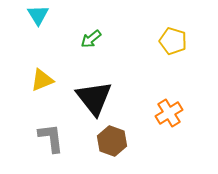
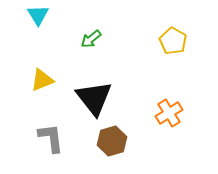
yellow pentagon: rotated 12 degrees clockwise
brown hexagon: rotated 24 degrees clockwise
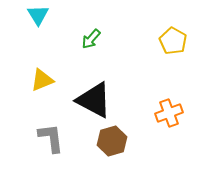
green arrow: rotated 10 degrees counterclockwise
black triangle: moved 2 px down; rotated 24 degrees counterclockwise
orange cross: rotated 12 degrees clockwise
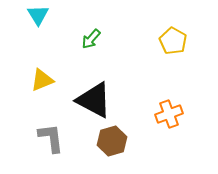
orange cross: moved 1 px down
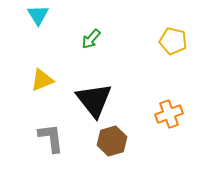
yellow pentagon: rotated 16 degrees counterclockwise
black triangle: rotated 24 degrees clockwise
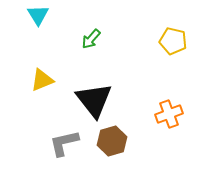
gray L-shape: moved 13 px right, 5 px down; rotated 96 degrees counterclockwise
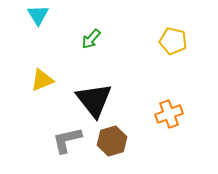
gray L-shape: moved 3 px right, 3 px up
